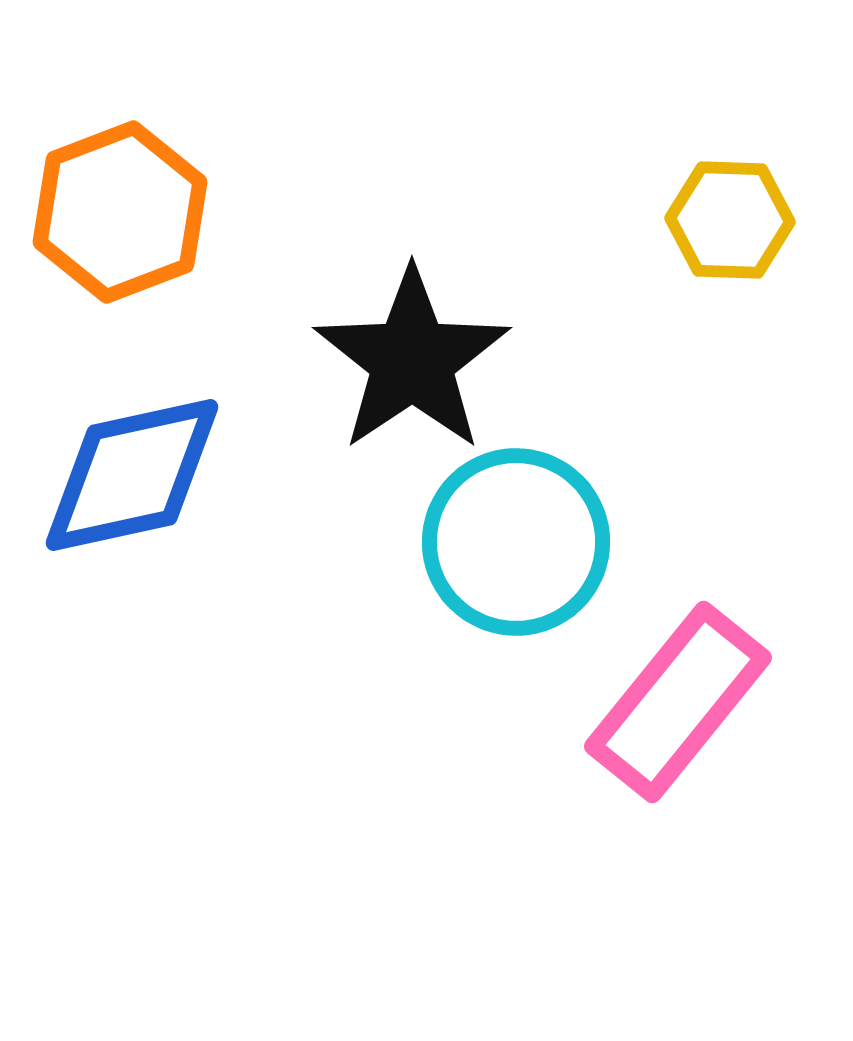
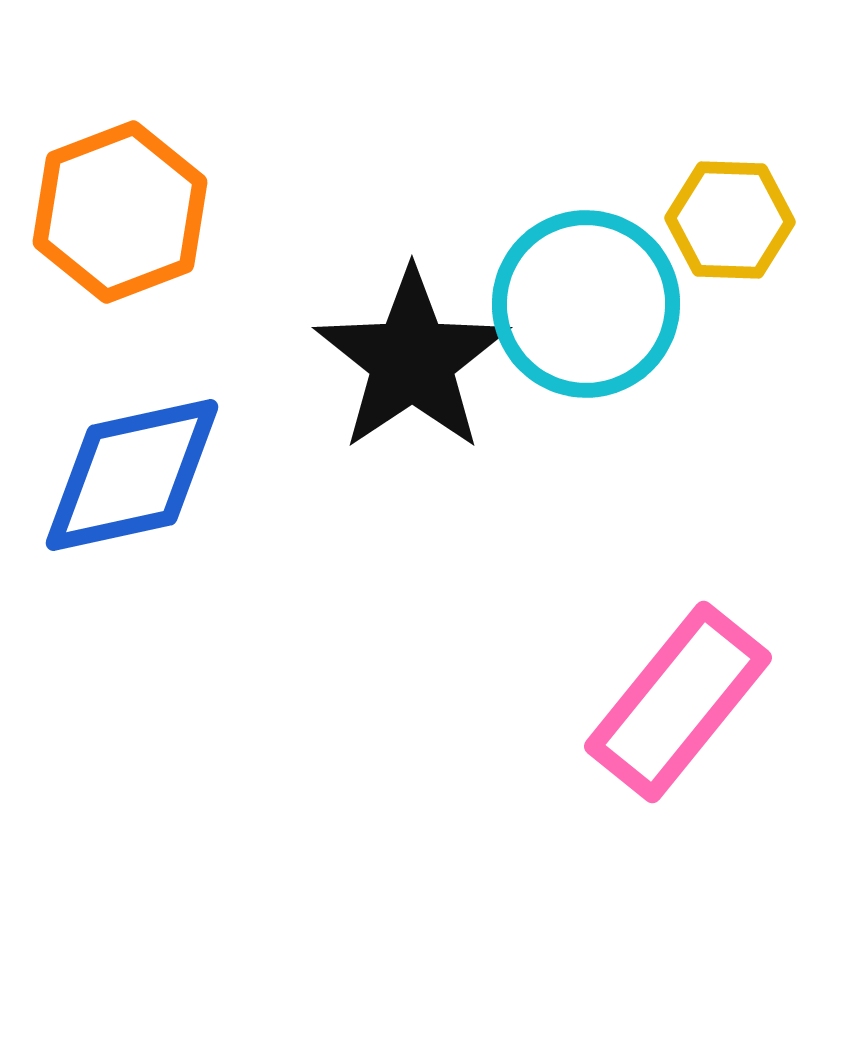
cyan circle: moved 70 px right, 238 px up
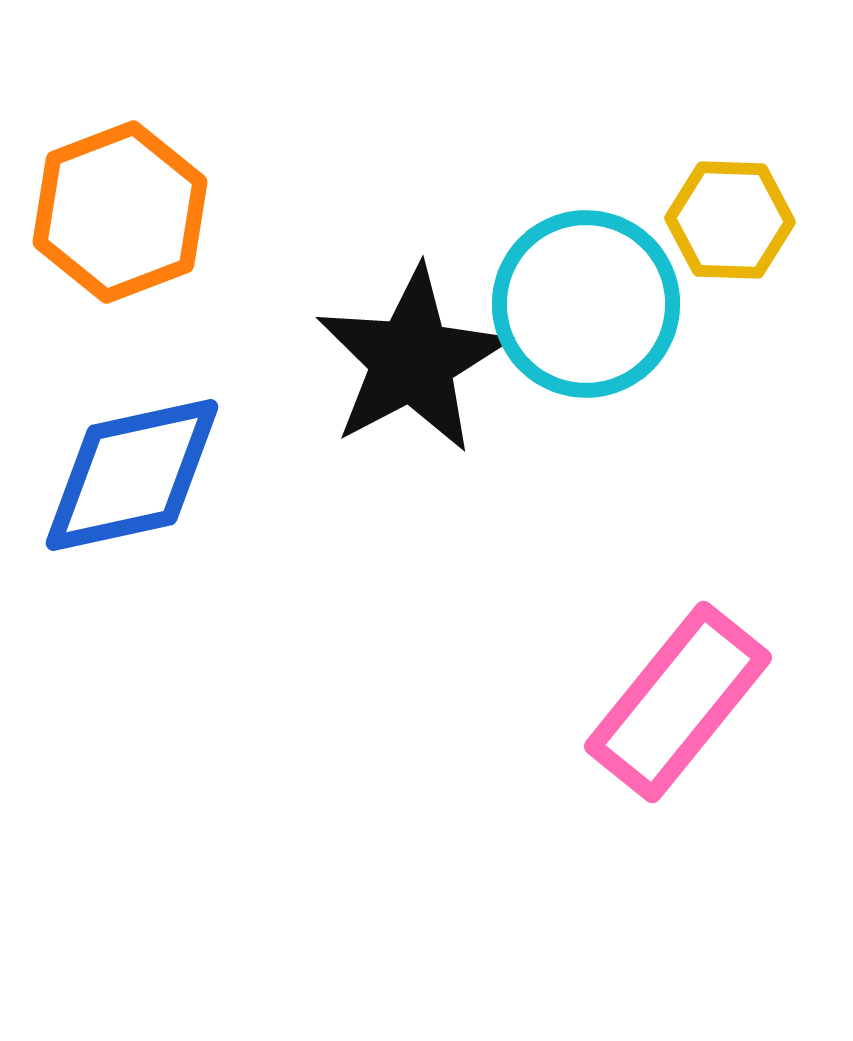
black star: rotated 6 degrees clockwise
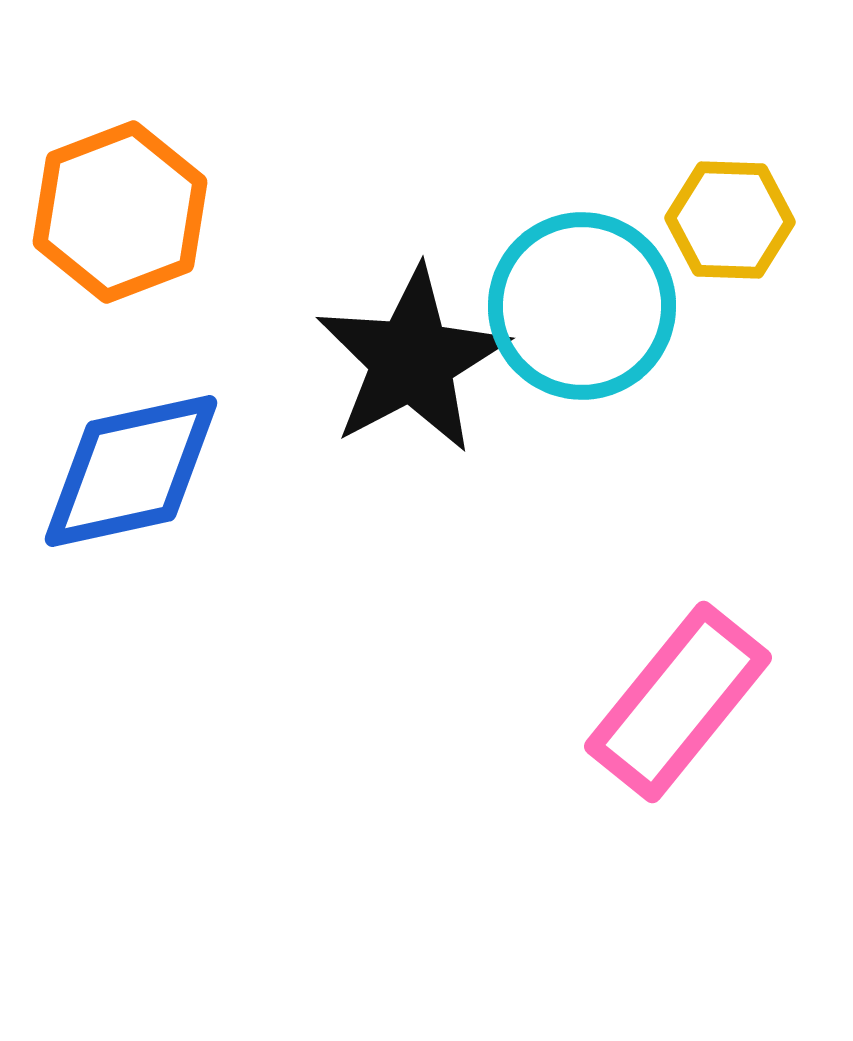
cyan circle: moved 4 px left, 2 px down
blue diamond: moved 1 px left, 4 px up
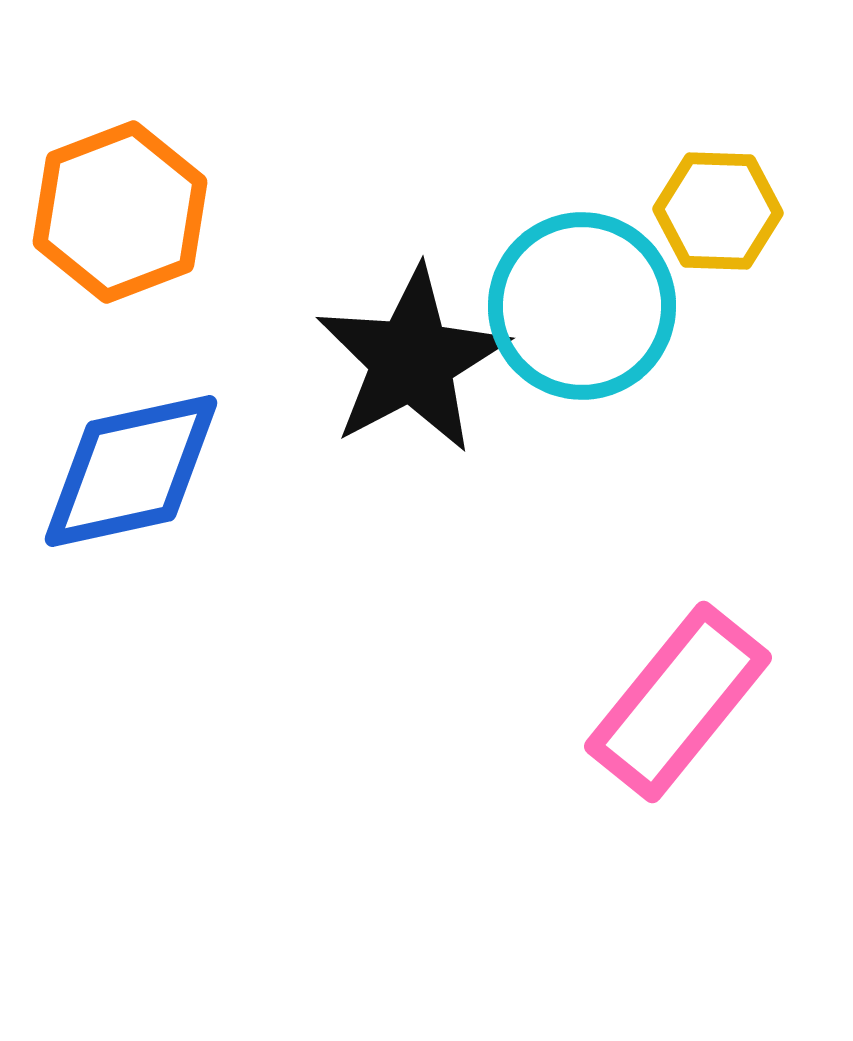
yellow hexagon: moved 12 px left, 9 px up
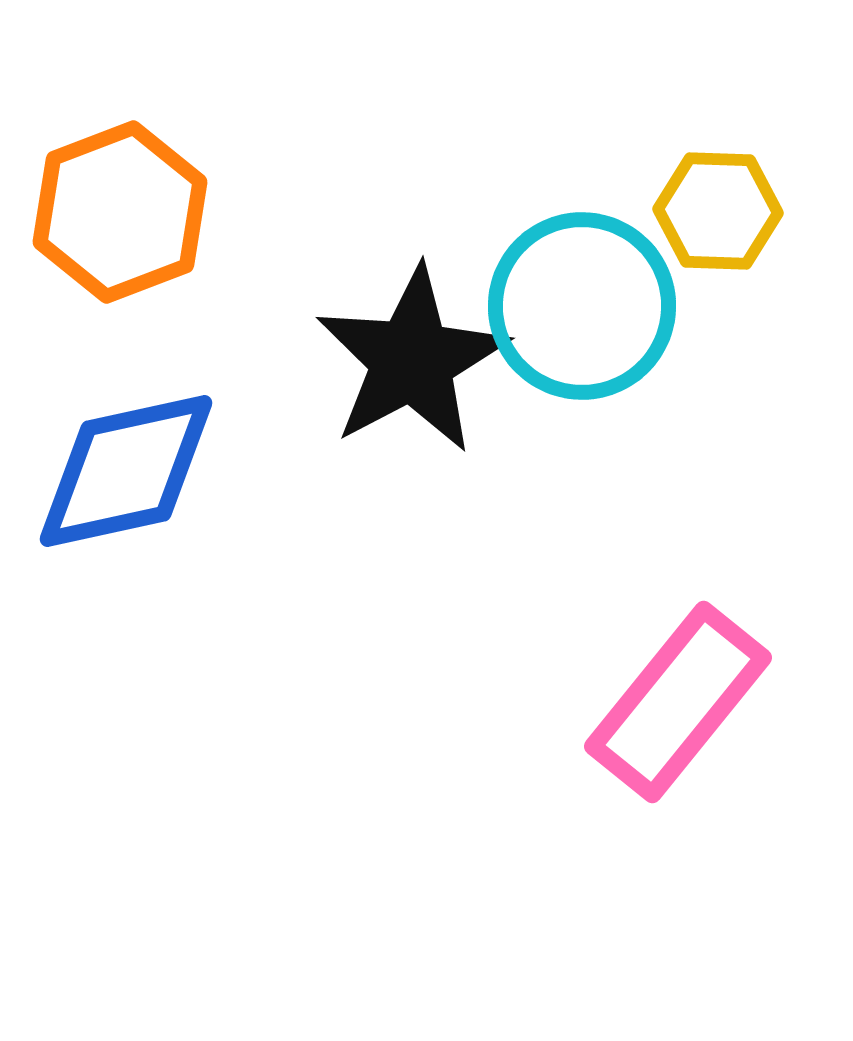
blue diamond: moved 5 px left
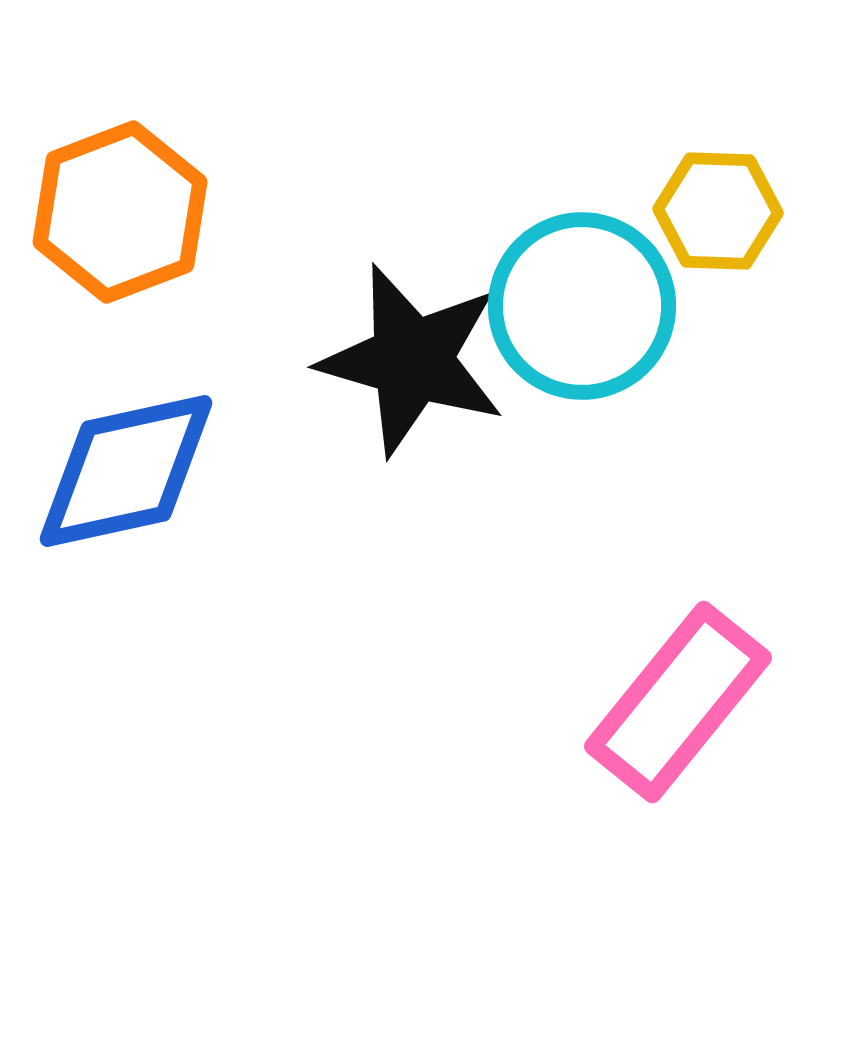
black star: rotated 28 degrees counterclockwise
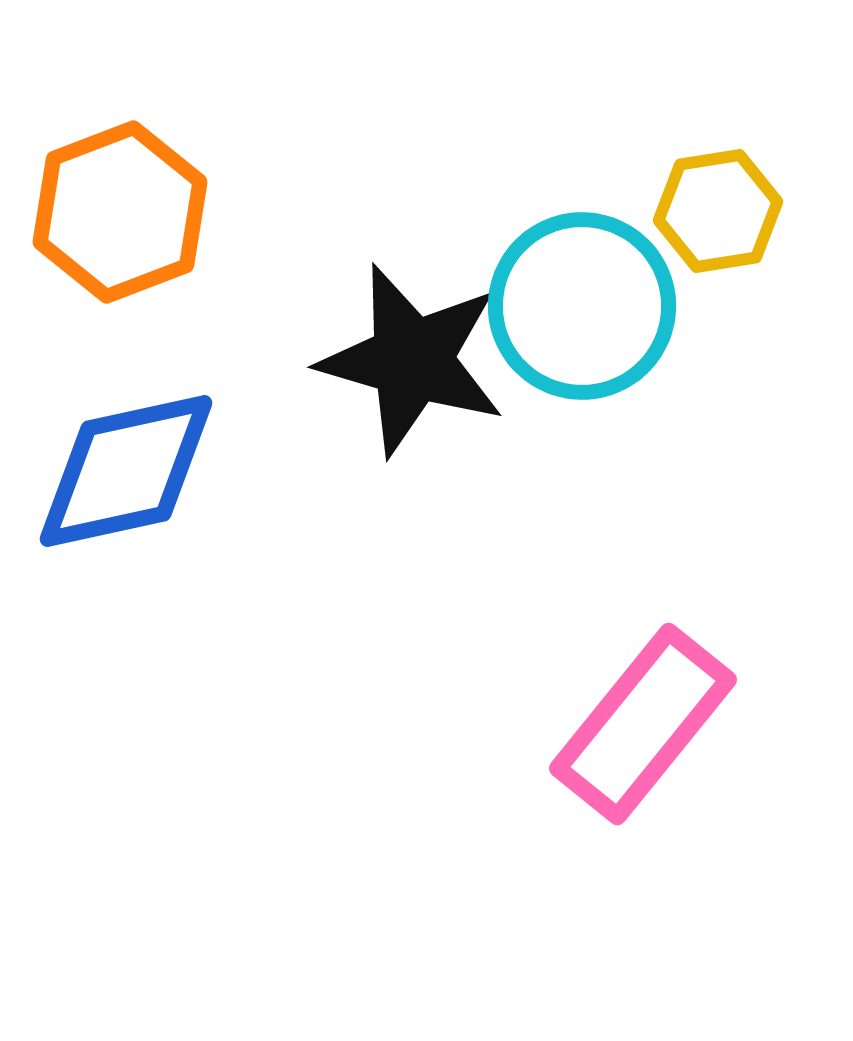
yellow hexagon: rotated 11 degrees counterclockwise
pink rectangle: moved 35 px left, 22 px down
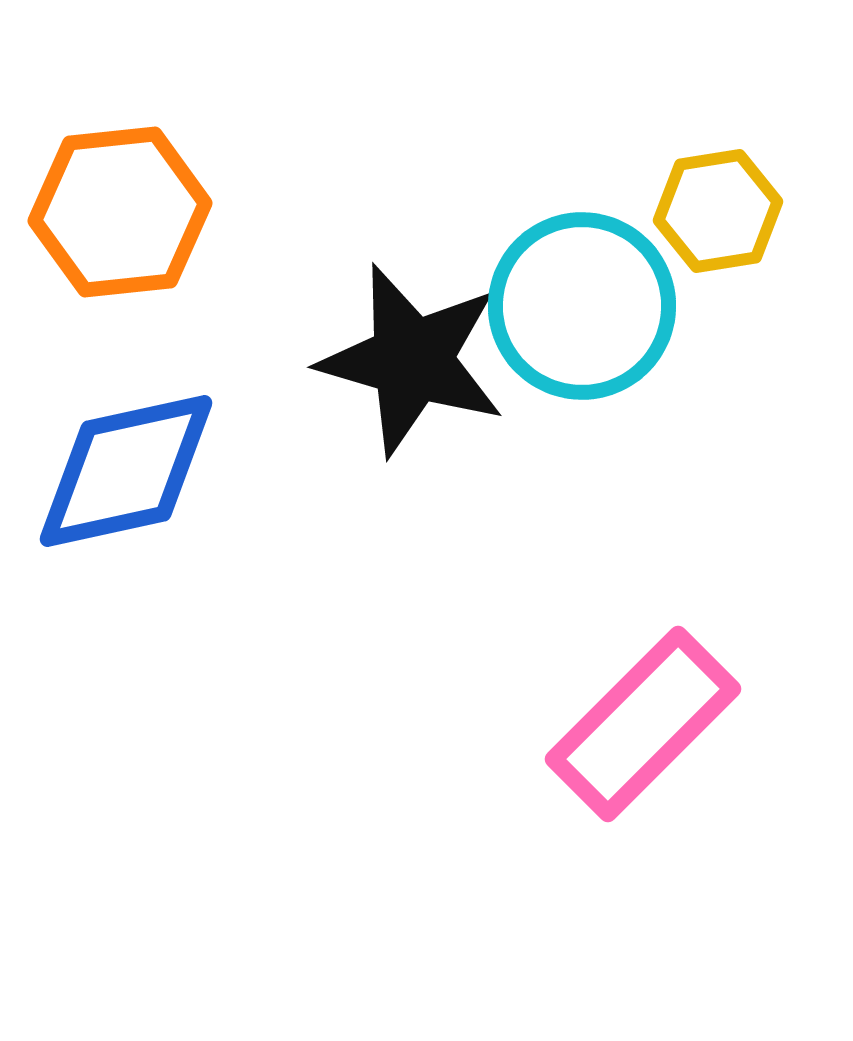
orange hexagon: rotated 15 degrees clockwise
pink rectangle: rotated 6 degrees clockwise
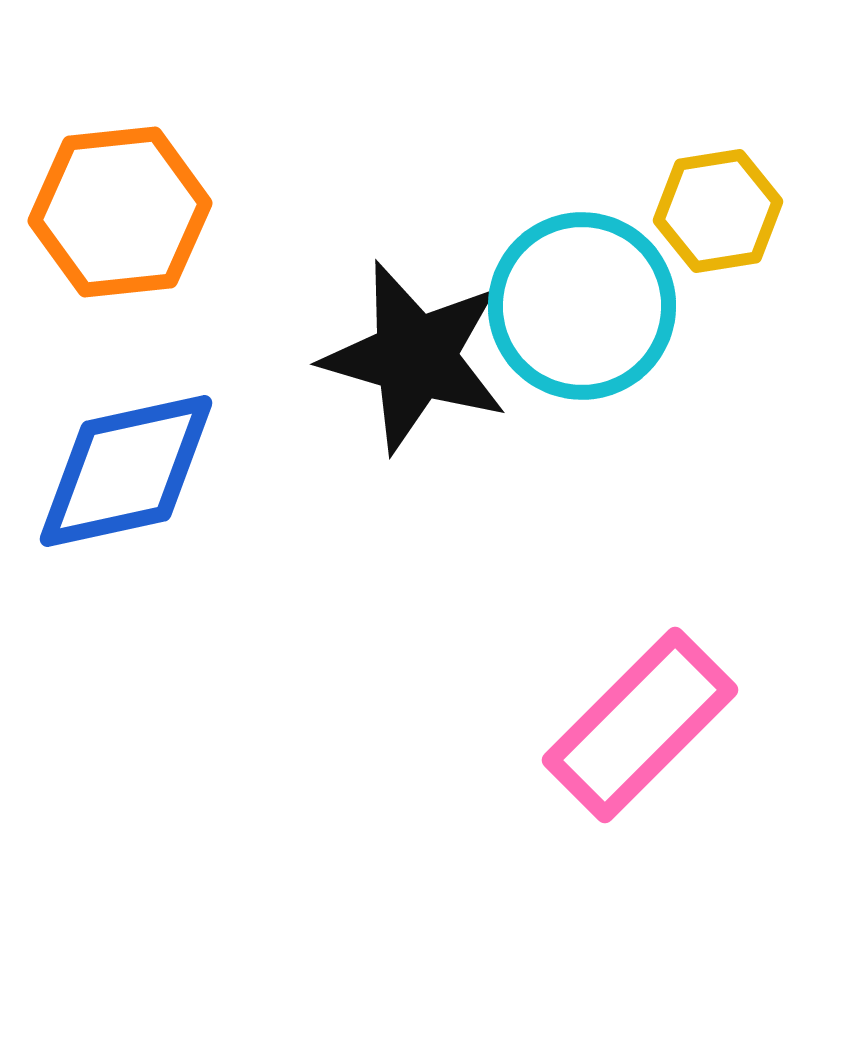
black star: moved 3 px right, 3 px up
pink rectangle: moved 3 px left, 1 px down
